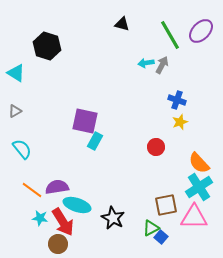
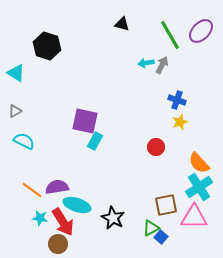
cyan semicircle: moved 2 px right, 8 px up; rotated 25 degrees counterclockwise
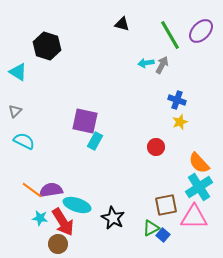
cyan triangle: moved 2 px right, 1 px up
gray triangle: rotated 16 degrees counterclockwise
purple semicircle: moved 6 px left, 3 px down
blue square: moved 2 px right, 2 px up
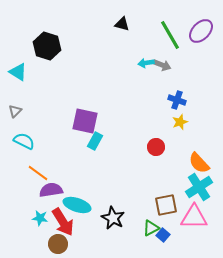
gray arrow: rotated 84 degrees clockwise
orange line: moved 6 px right, 17 px up
